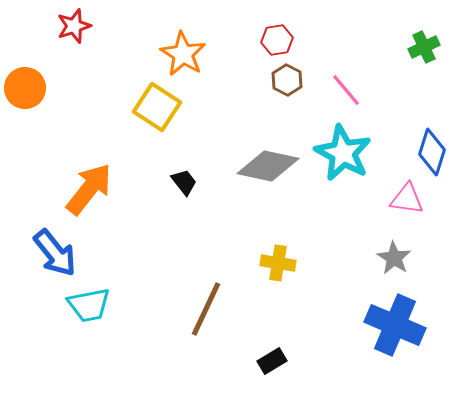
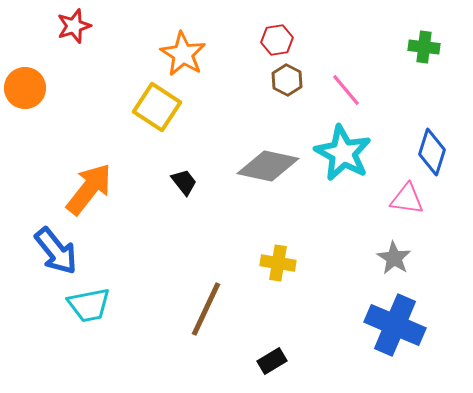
green cross: rotated 32 degrees clockwise
blue arrow: moved 1 px right, 2 px up
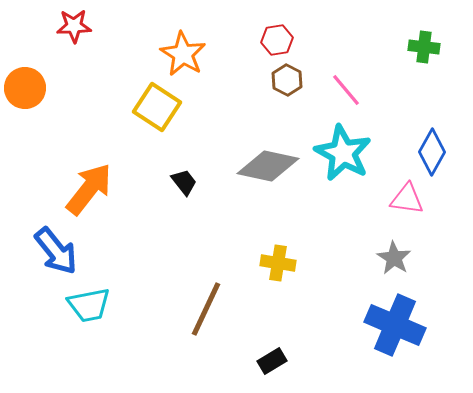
red star: rotated 16 degrees clockwise
blue diamond: rotated 12 degrees clockwise
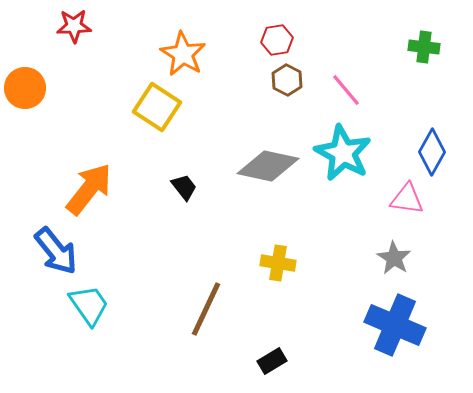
black trapezoid: moved 5 px down
cyan trapezoid: rotated 114 degrees counterclockwise
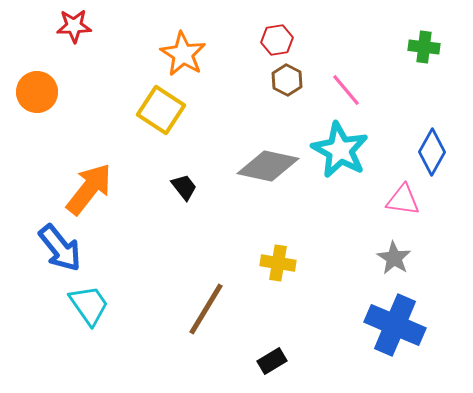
orange circle: moved 12 px right, 4 px down
yellow square: moved 4 px right, 3 px down
cyan star: moved 3 px left, 3 px up
pink triangle: moved 4 px left, 1 px down
blue arrow: moved 4 px right, 3 px up
brown line: rotated 6 degrees clockwise
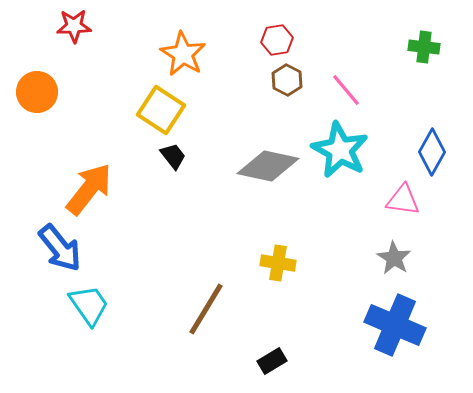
black trapezoid: moved 11 px left, 31 px up
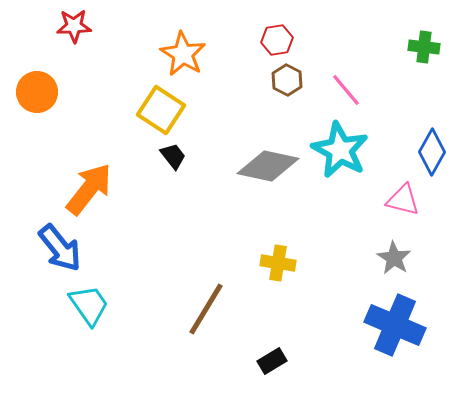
pink triangle: rotated 6 degrees clockwise
